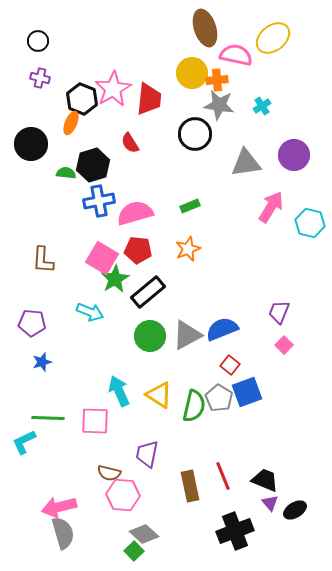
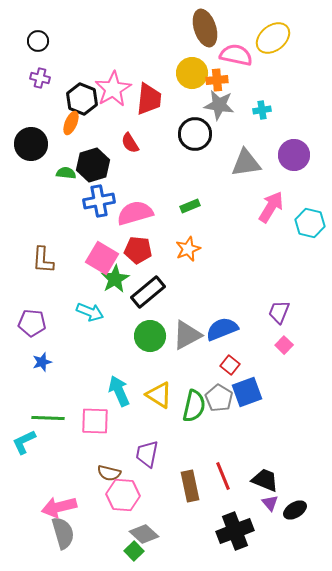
cyan cross at (262, 106): moved 4 px down; rotated 24 degrees clockwise
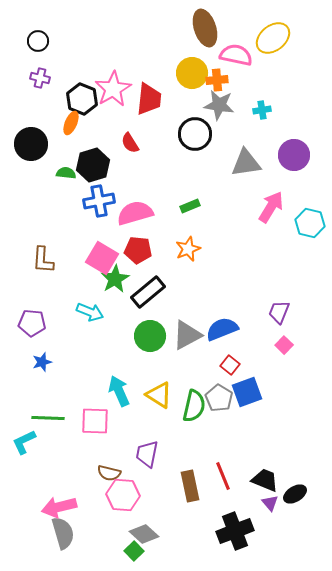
black ellipse at (295, 510): moved 16 px up
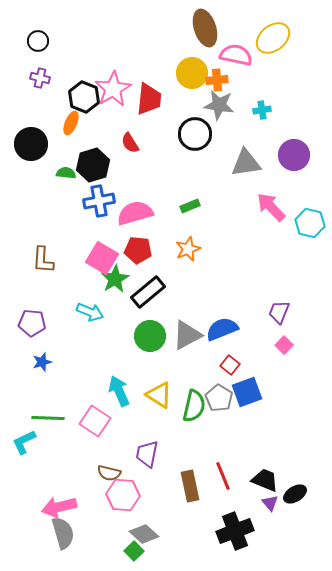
black hexagon at (82, 99): moved 2 px right, 2 px up
pink arrow at (271, 207): rotated 76 degrees counterclockwise
pink square at (95, 421): rotated 32 degrees clockwise
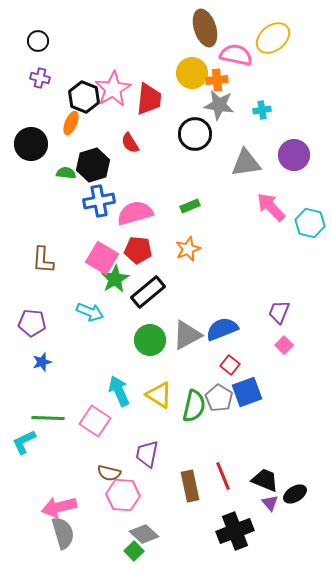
green circle at (150, 336): moved 4 px down
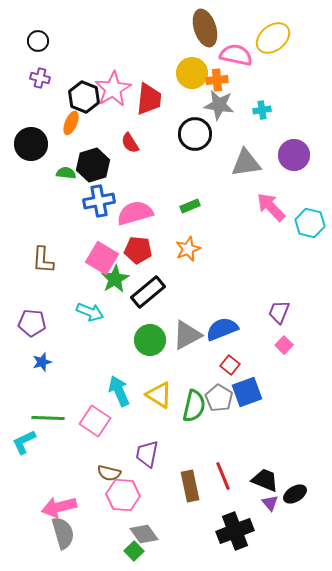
gray diamond at (144, 534): rotated 12 degrees clockwise
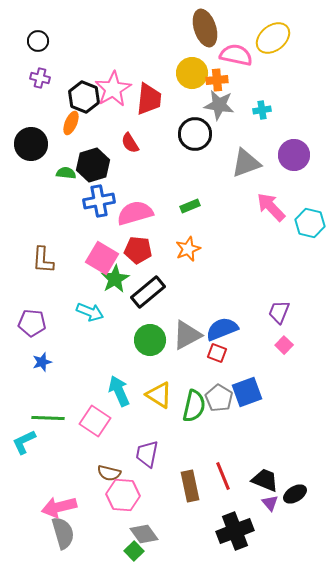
gray triangle at (246, 163): rotated 12 degrees counterclockwise
red square at (230, 365): moved 13 px left, 12 px up; rotated 18 degrees counterclockwise
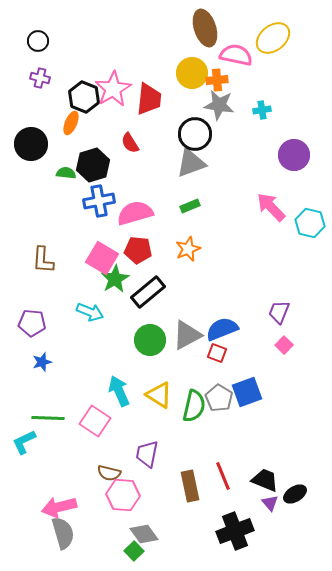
gray triangle at (246, 163): moved 55 px left
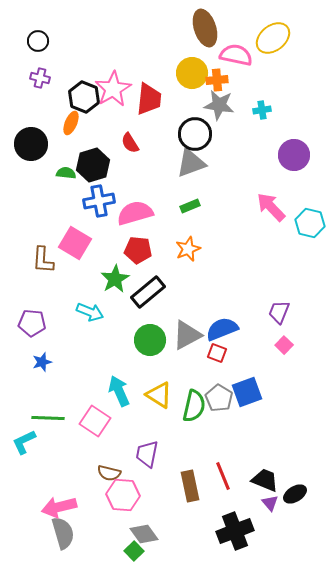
pink square at (102, 258): moved 27 px left, 15 px up
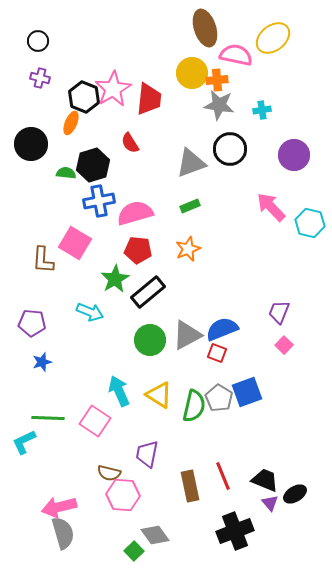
black circle at (195, 134): moved 35 px right, 15 px down
gray diamond at (144, 534): moved 11 px right, 1 px down
